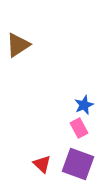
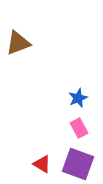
brown triangle: moved 2 px up; rotated 12 degrees clockwise
blue star: moved 6 px left, 7 px up
red triangle: rotated 12 degrees counterclockwise
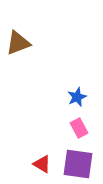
blue star: moved 1 px left, 1 px up
purple square: rotated 12 degrees counterclockwise
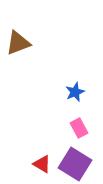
blue star: moved 2 px left, 5 px up
purple square: moved 3 px left; rotated 24 degrees clockwise
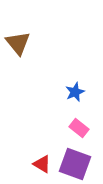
brown triangle: rotated 48 degrees counterclockwise
pink rectangle: rotated 24 degrees counterclockwise
purple square: rotated 12 degrees counterclockwise
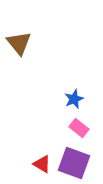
brown triangle: moved 1 px right
blue star: moved 1 px left, 7 px down
purple square: moved 1 px left, 1 px up
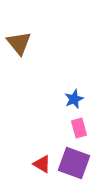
pink rectangle: rotated 36 degrees clockwise
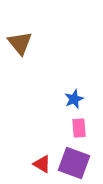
brown triangle: moved 1 px right
pink rectangle: rotated 12 degrees clockwise
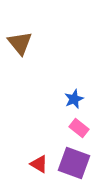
pink rectangle: rotated 48 degrees counterclockwise
red triangle: moved 3 px left
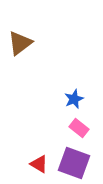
brown triangle: rotated 32 degrees clockwise
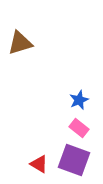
brown triangle: rotated 20 degrees clockwise
blue star: moved 5 px right, 1 px down
purple square: moved 3 px up
